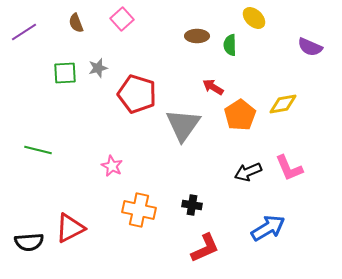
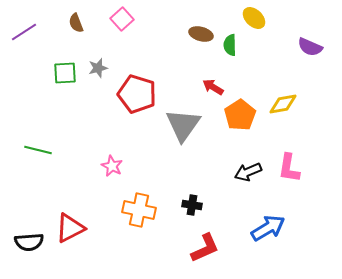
brown ellipse: moved 4 px right, 2 px up; rotated 15 degrees clockwise
pink L-shape: rotated 32 degrees clockwise
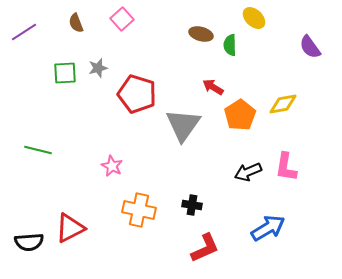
purple semicircle: rotated 30 degrees clockwise
pink L-shape: moved 3 px left, 1 px up
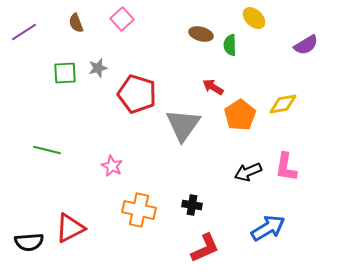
purple semicircle: moved 4 px left, 2 px up; rotated 85 degrees counterclockwise
green line: moved 9 px right
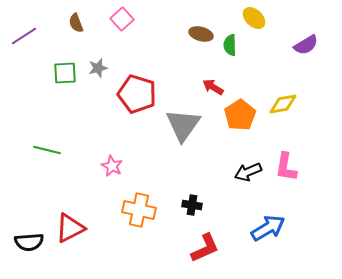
purple line: moved 4 px down
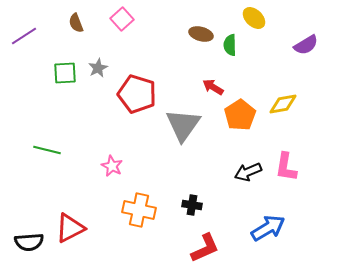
gray star: rotated 12 degrees counterclockwise
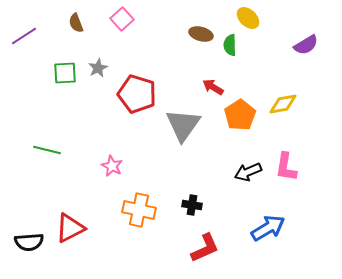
yellow ellipse: moved 6 px left
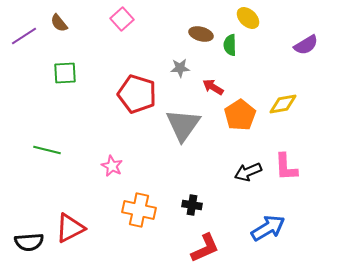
brown semicircle: moved 17 px left; rotated 18 degrees counterclockwise
gray star: moved 82 px right; rotated 24 degrees clockwise
pink L-shape: rotated 12 degrees counterclockwise
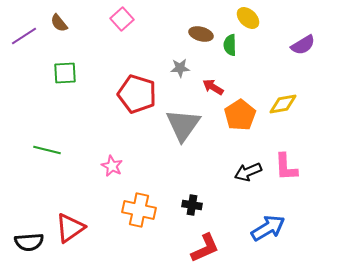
purple semicircle: moved 3 px left
red triangle: rotated 8 degrees counterclockwise
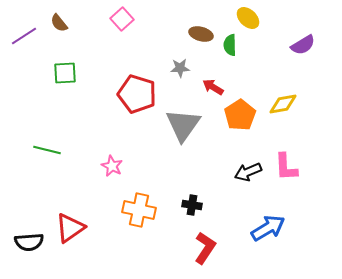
red L-shape: rotated 32 degrees counterclockwise
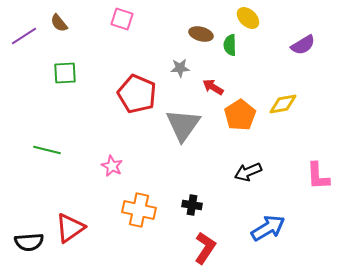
pink square: rotated 30 degrees counterclockwise
red pentagon: rotated 6 degrees clockwise
pink L-shape: moved 32 px right, 9 px down
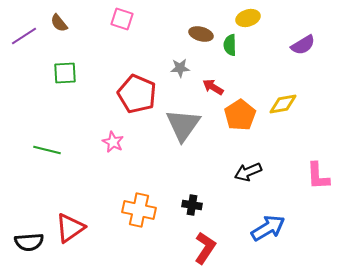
yellow ellipse: rotated 60 degrees counterclockwise
pink star: moved 1 px right, 24 px up
